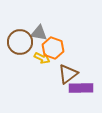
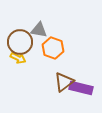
gray triangle: moved 3 px up
yellow arrow: moved 24 px left
brown triangle: moved 4 px left, 8 px down
purple rectangle: rotated 15 degrees clockwise
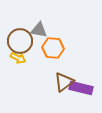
brown circle: moved 1 px up
orange hexagon: rotated 15 degrees counterclockwise
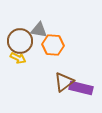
orange hexagon: moved 3 px up
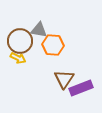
brown triangle: moved 3 px up; rotated 20 degrees counterclockwise
purple rectangle: rotated 35 degrees counterclockwise
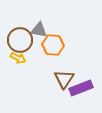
brown circle: moved 1 px up
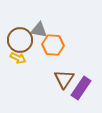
purple rectangle: rotated 35 degrees counterclockwise
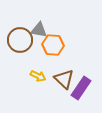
yellow arrow: moved 20 px right, 18 px down
brown triangle: rotated 20 degrees counterclockwise
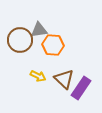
gray triangle: rotated 18 degrees counterclockwise
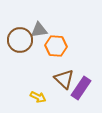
orange hexagon: moved 3 px right, 1 px down
yellow arrow: moved 21 px down
